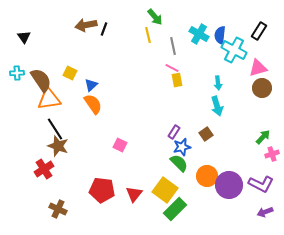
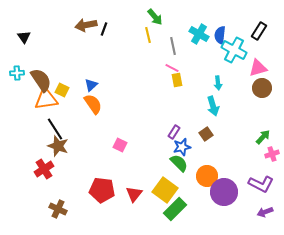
yellow square at (70, 73): moved 8 px left, 17 px down
orange triangle at (49, 99): moved 3 px left
cyan arrow at (217, 106): moved 4 px left
purple circle at (229, 185): moved 5 px left, 7 px down
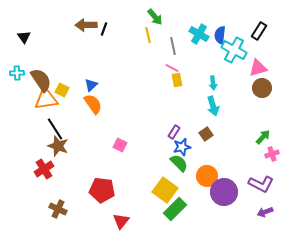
brown arrow at (86, 25): rotated 10 degrees clockwise
cyan arrow at (218, 83): moved 5 px left
red triangle at (134, 194): moved 13 px left, 27 px down
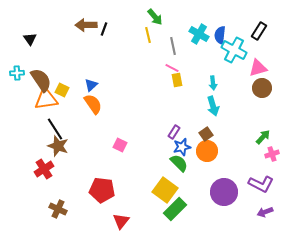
black triangle at (24, 37): moved 6 px right, 2 px down
orange circle at (207, 176): moved 25 px up
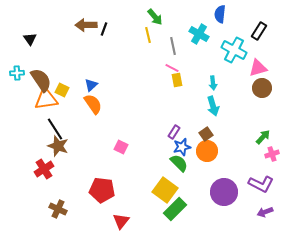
blue semicircle at (220, 35): moved 21 px up
pink square at (120, 145): moved 1 px right, 2 px down
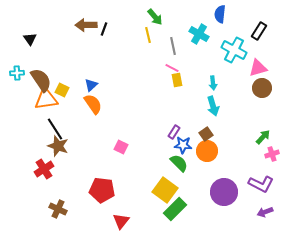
blue star at (182, 147): moved 1 px right, 2 px up; rotated 18 degrees clockwise
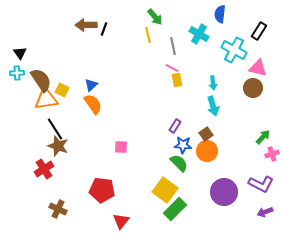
black triangle at (30, 39): moved 10 px left, 14 px down
pink triangle at (258, 68): rotated 30 degrees clockwise
brown circle at (262, 88): moved 9 px left
purple rectangle at (174, 132): moved 1 px right, 6 px up
pink square at (121, 147): rotated 24 degrees counterclockwise
